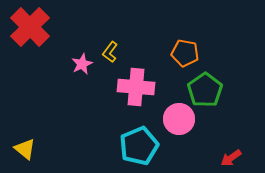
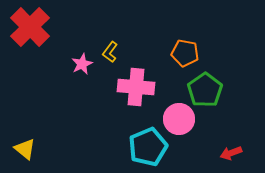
cyan pentagon: moved 9 px right, 1 px down
red arrow: moved 5 px up; rotated 15 degrees clockwise
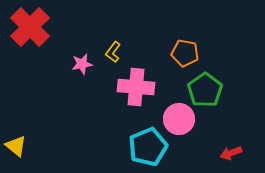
yellow L-shape: moved 3 px right
pink star: rotated 15 degrees clockwise
yellow triangle: moved 9 px left, 3 px up
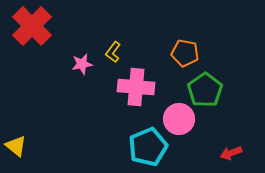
red cross: moved 2 px right, 1 px up
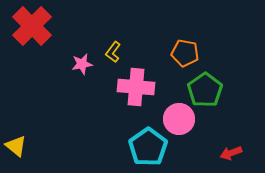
cyan pentagon: rotated 12 degrees counterclockwise
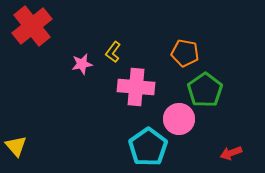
red cross: rotated 6 degrees clockwise
yellow triangle: rotated 10 degrees clockwise
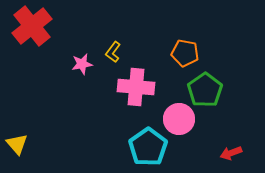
yellow triangle: moved 1 px right, 2 px up
